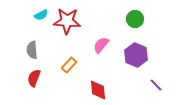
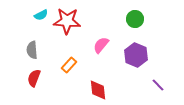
purple line: moved 2 px right
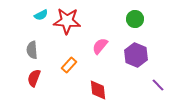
pink semicircle: moved 1 px left, 1 px down
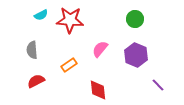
red star: moved 3 px right, 1 px up
pink semicircle: moved 3 px down
orange rectangle: rotated 14 degrees clockwise
red semicircle: moved 2 px right, 3 px down; rotated 42 degrees clockwise
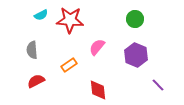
pink semicircle: moved 3 px left, 2 px up
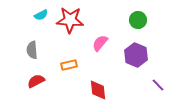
green circle: moved 3 px right, 1 px down
pink semicircle: moved 3 px right, 4 px up
orange rectangle: rotated 21 degrees clockwise
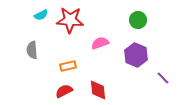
pink semicircle: rotated 30 degrees clockwise
orange rectangle: moved 1 px left, 1 px down
red semicircle: moved 28 px right, 10 px down
purple line: moved 5 px right, 7 px up
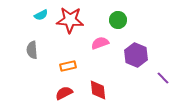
green circle: moved 20 px left
red semicircle: moved 2 px down
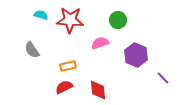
cyan semicircle: rotated 136 degrees counterclockwise
gray semicircle: rotated 30 degrees counterclockwise
red semicircle: moved 6 px up
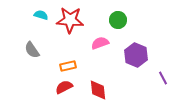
purple line: rotated 16 degrees clockwise
